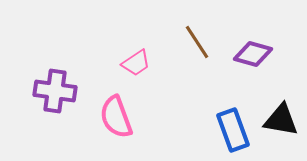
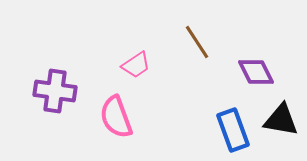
purple diamond: moved 3 px right, 18 px down; rotated 48 degrees clockwise
pink trapezoid: moved 2 px down
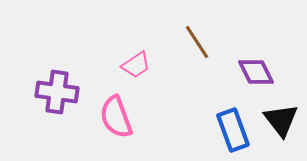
purple cross: moved 2 px right, 1 px down
black triangle: rotated 42 degrees clockwise
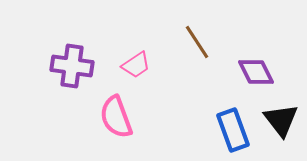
purple cross: moved 15 px right, 26 px up
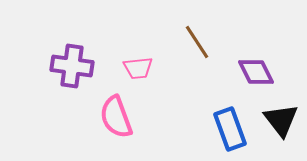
pink trapezoid: moved 2 px right, 3 px down; rotated 28 degrees clockwise
blue rectangle: moved 3 px left, 1 px up
